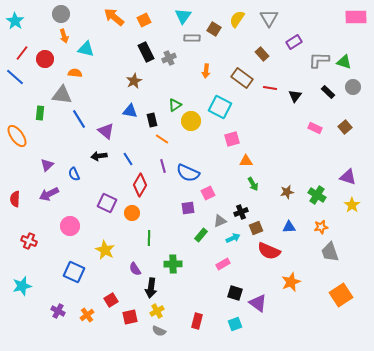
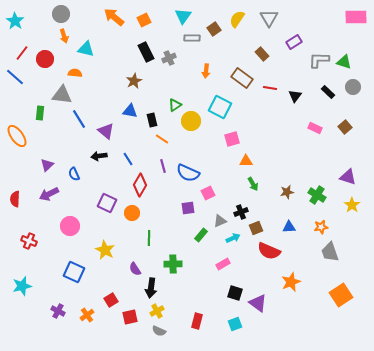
brown square at (214, 29): rotated 24 degrees clockwise
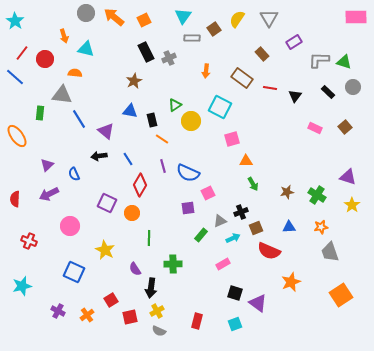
gray circle at (61, 14): moved 25 px right, 1 px up
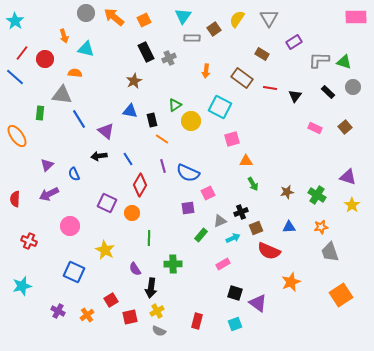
brown rectangle at (262, 54): rotated 16 degrees counterclockwise
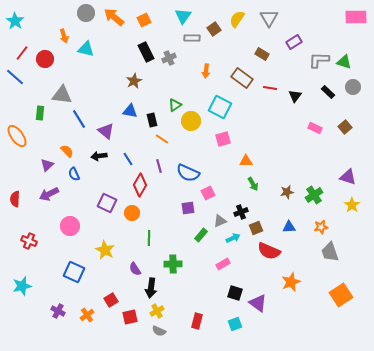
orange semicircle at (75, 73): moved 8 px left, 78 px down; rotated 40 degrees clockwise
pink square at (232, 139): moved 9 px left
purple line at (163, 166): moved 4 px left
green cross at (317, 195): moved 3 px left; rotated 24 degrees clockwise
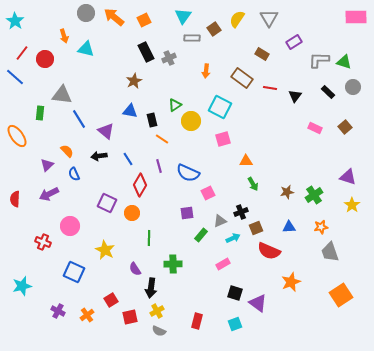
purple square at (188, 208): moved 1 px left, 5 px down
red cross at (29, 241): moved 14 px right, 1 px down
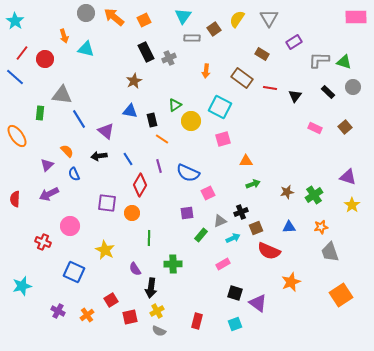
green arrow at (253, 184): rotated 80 degrees counterclockwise
purple square at (107, 203): rotated 18 degrees counterclockwise
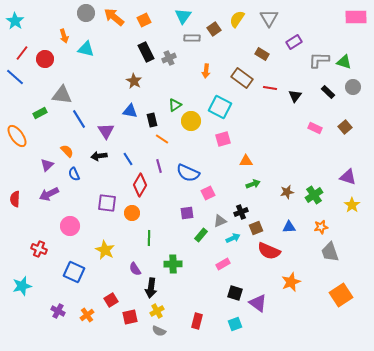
brown star at (134, 81): rotated 14 degrees counterclockwise
green rectangle at (40, 113): rotated 56 degrees clockwise
purple triangle at (106, 131): rotated 18 degrees clockwise
red cross at (43, 242): moved 4 px left, 7 px down
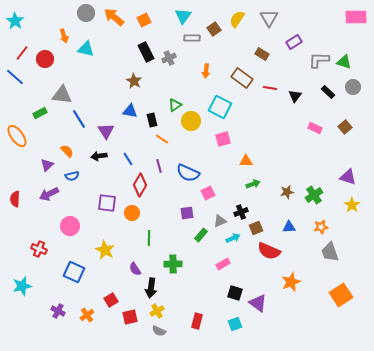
blue semicircle at (74, 174): moved 2 px left, 2 px down; rotated 80 degrees counterclockwise
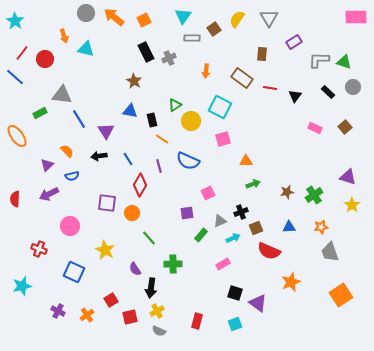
brown rectangle at (262, 54): rotated 64 degrees clockwise
blue semicircle at (188, 173): moved 12 px up
green line at (149, 238): rotated 42 degrees counterclockwise
